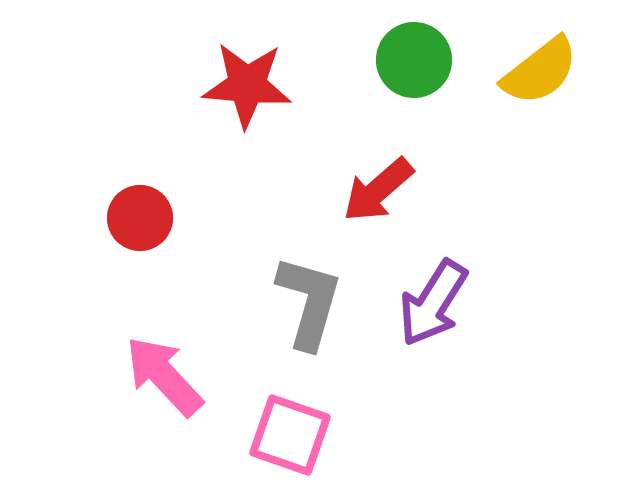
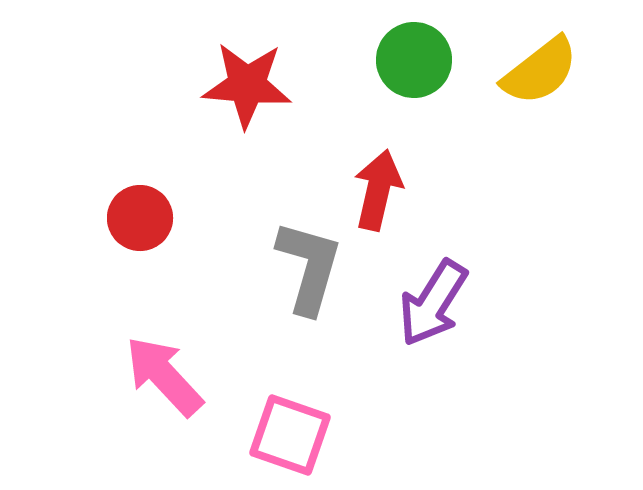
red arrow: rotated 144 degrees clockwise
gray L-shape: moved 35 px up
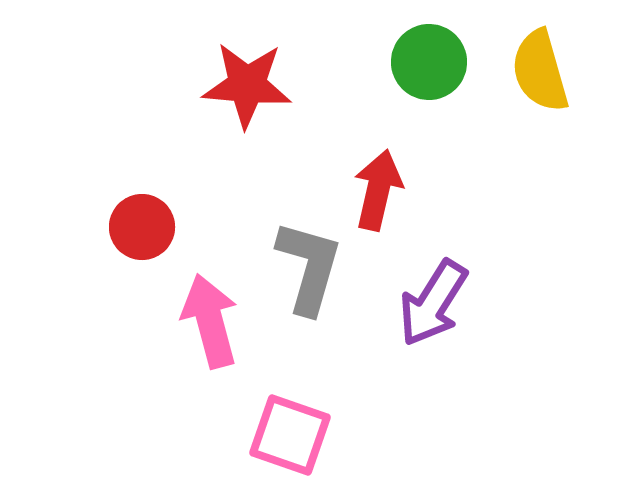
green circle: moved 15 px right, 2 px down
yellow semicircle: rotated 112 degrees clockwise
red circle: moved 2 px right, 9 px down
pink arrow: moved 46 px right, 55 px up; rotated 28 degrees clockwise
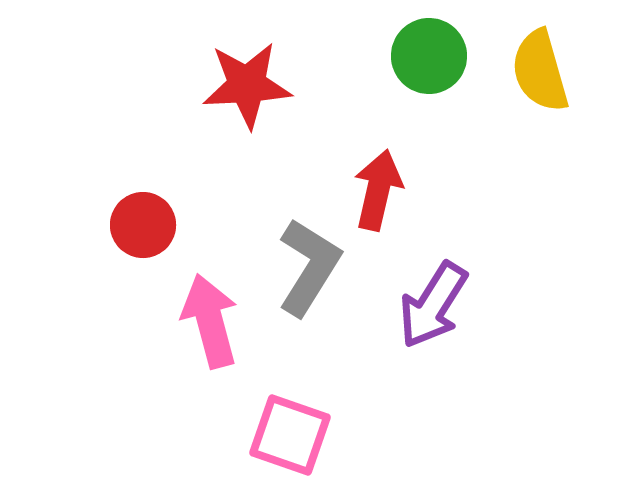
green circle: moved 6 px up
red star: rotated 8 degrees counterclockwise
red circle: moved 1 px right, 2 px up
gray L-shape: rotated 16 degrees clockwise
purple arrow: moved 2 px down
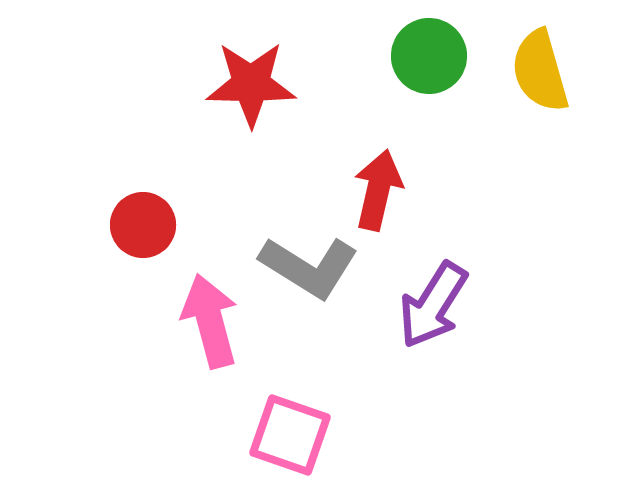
red star: moved 4 px right, 1 px up; rotated 4 degrees clockwise
gray L-shape: rotated 90 degrees clockwise
